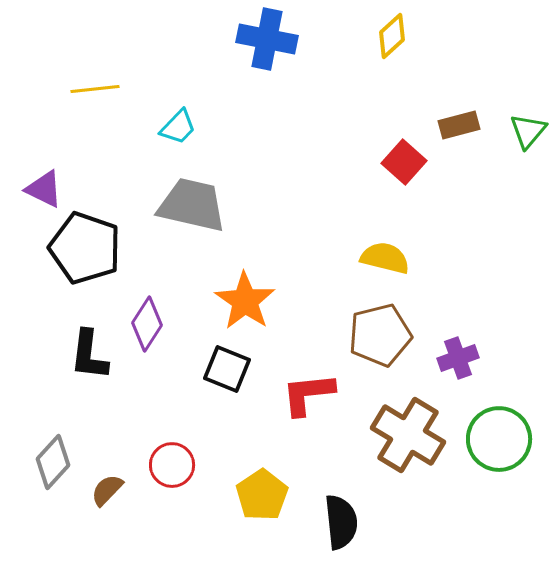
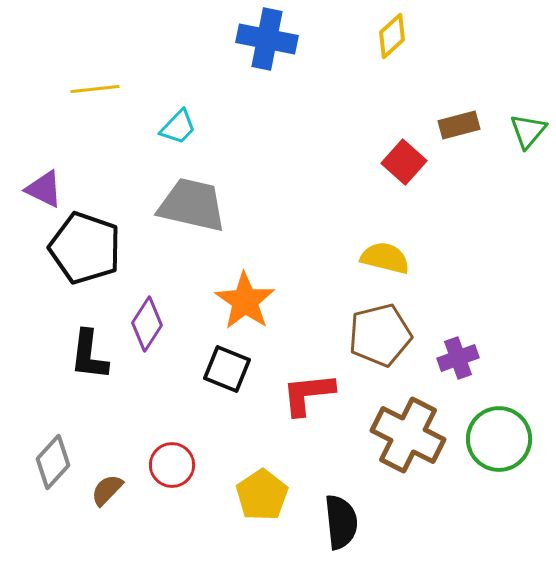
brown cross: rotated 4 degrees counterclockwise
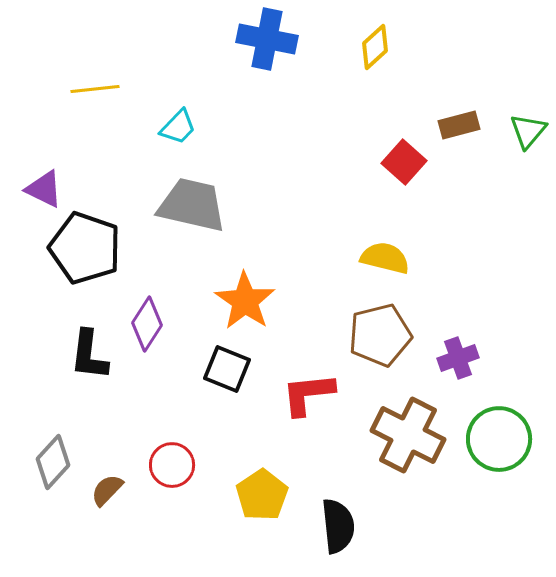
yellow diamond: moved 17 px left, 11 px down
black semicircle: moved 3 px left, 4 px down
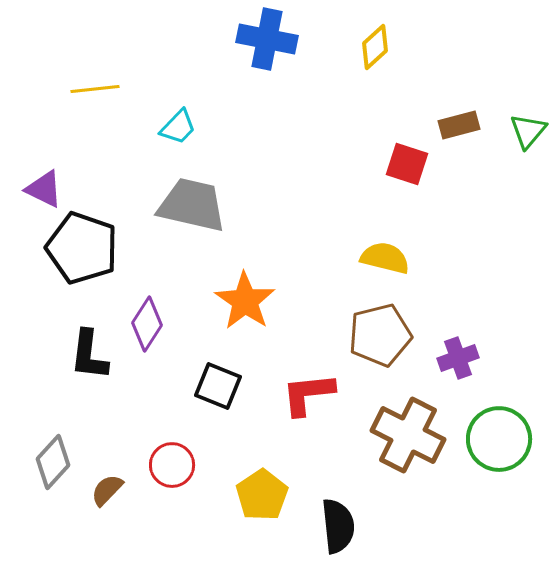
red square: moved 3 px right, 2 px down; rotated 24 degrees counterclockwise
black pentagon: moved 3 px left
black square: moved 9 px left, 17 px down
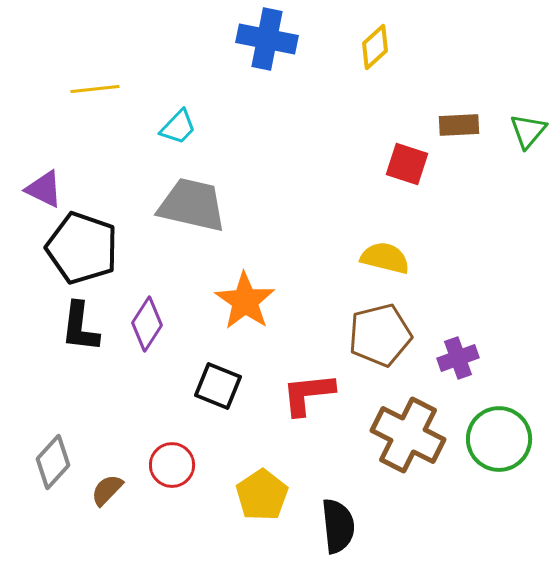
brown rectangle: rotated 12 degrees clockwise
black L-shape: moved 9 px left, 28 px up
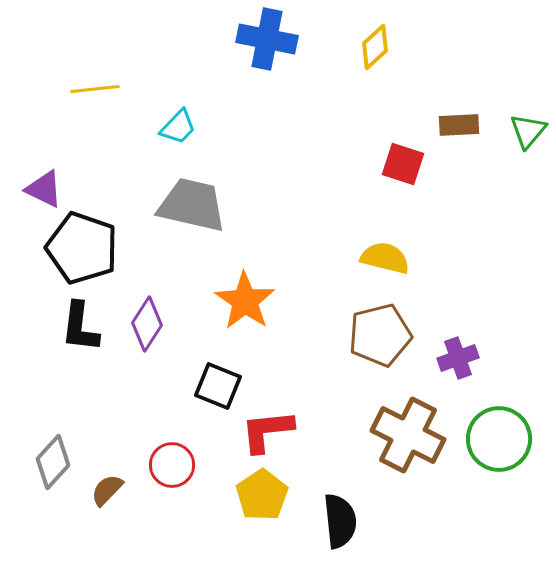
red square: moved 4 px left
red L-shape: moved 41 px left, 37 px down
black semicircle: moved 2 px right, 5 px up
